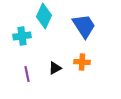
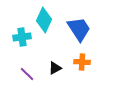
cyan diamond: moved 4 px down
blue trapezoid: moved 5 px left, 3 px down
cyan cross: moved 1 px down
purple line: rotated 35 degrees counterclockwise
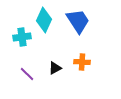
blue trapezoid: moved 1 px left, 8 px up
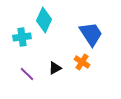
blue trapezoid: moved 13 px right, 13 px down
orange cross: rotated 28 degrees clockwise
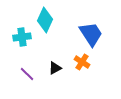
cyan diamond: moved 1 px right
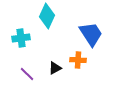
cyan diamond: moved 2 px right, 4 px up
cyan cross: moved 1 px left, 1 px down
orange cross: moved 4 px left, 2 px up; rotated 28 degrees counterclockwise
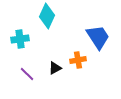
blue trapezoid: moved 7 px right, 3 px down
cyan cross: moved 1 px left, 1 px down
orange cross: rotated 14 degrees counterclockwise
